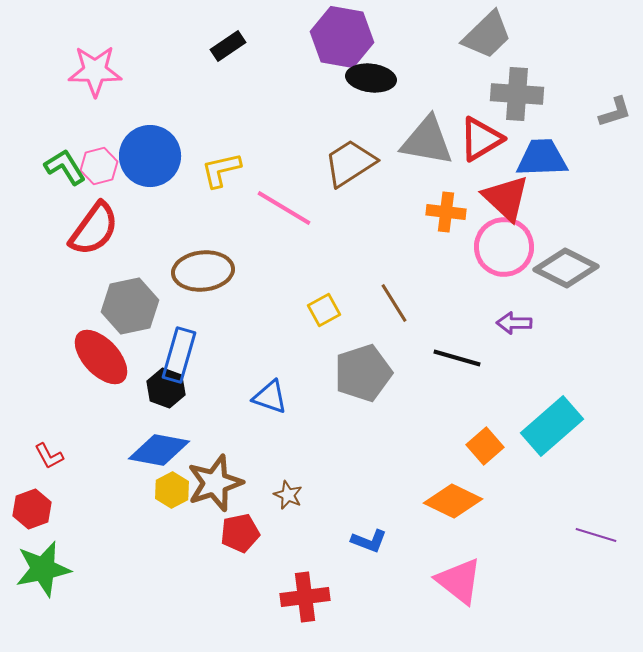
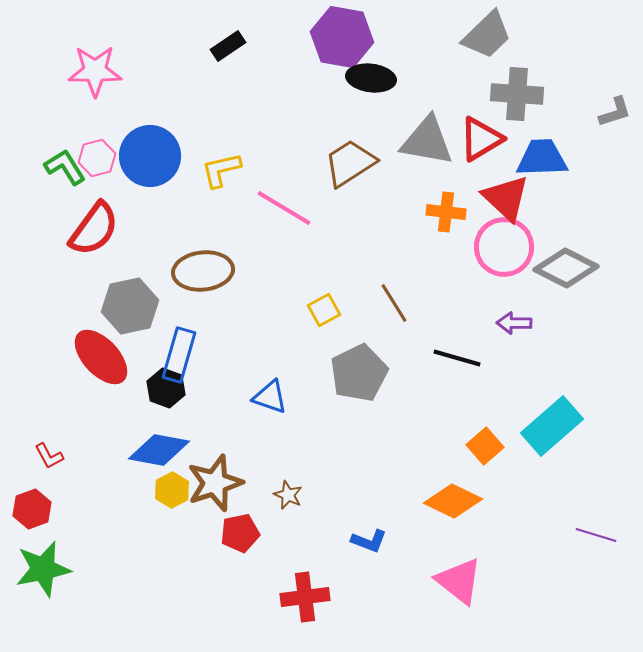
pink hexagon at (99, 166): moved 2 px left, 8 px up
gray pentagon at (363, 373): moved 4 px left; rotated 8 degrees counterclockwise
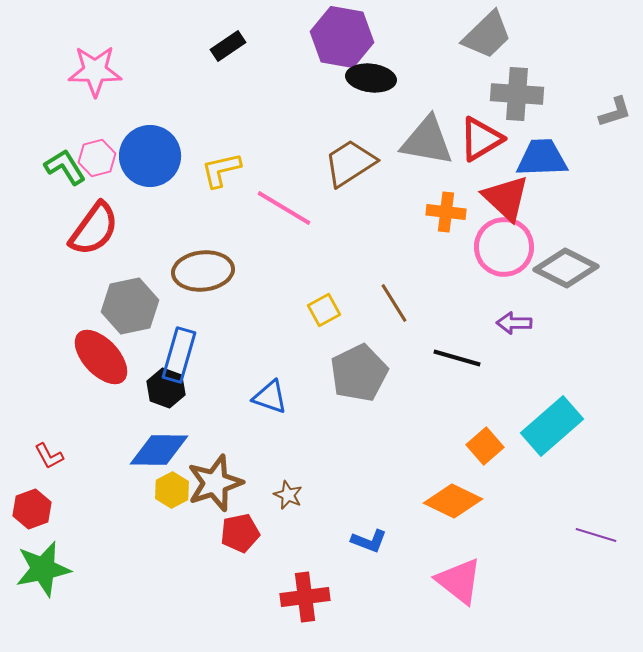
blue diamond at (159, 450): rotated 10 degrees counterclockwise
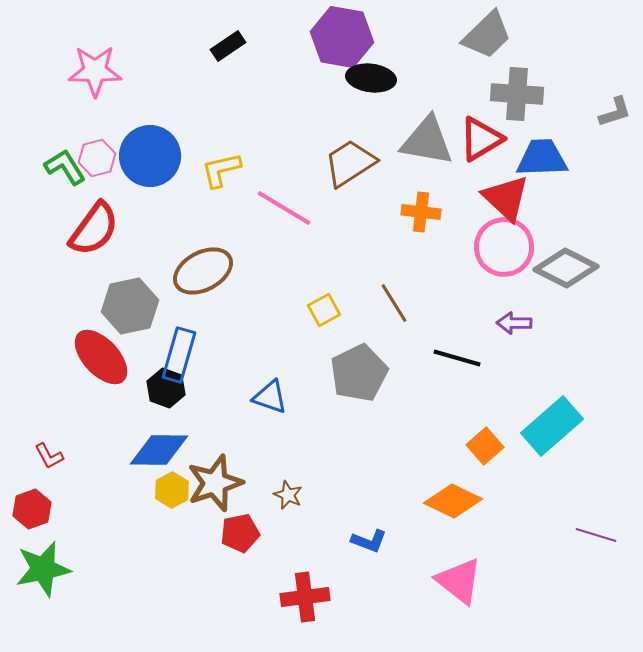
orange cross at (446, 212): moved 25 px left
brown ellipse at (203, 271): rotated 22 degrees counterclockwise
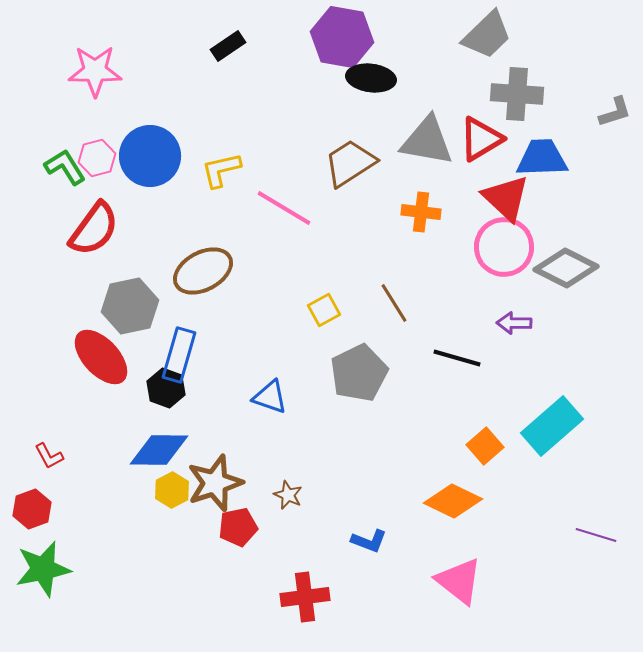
red pentagon at (240, 533): moved 2 px left, 6 px up
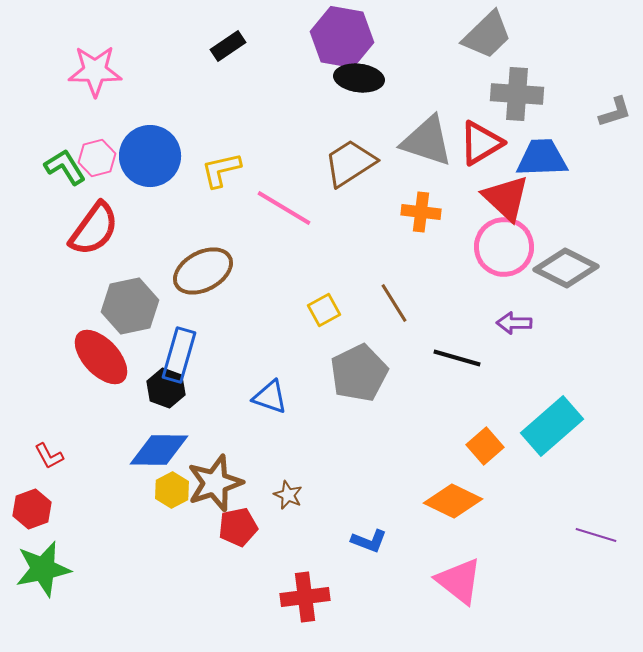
black ellipse at (371, 78): moved 12 px left
red triangle at (481, 139): moved 4 px down
gray triangle at (427, 141): rotated 8 degrees clockwise
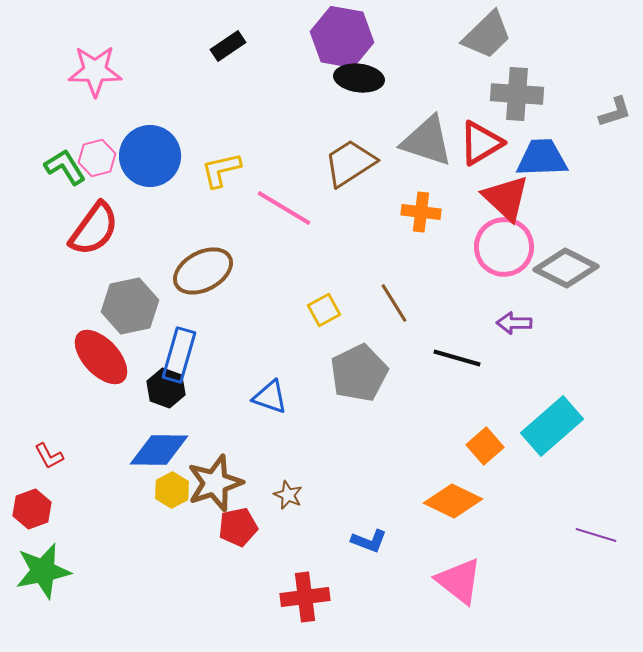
green star at (43, 569): moved 2 px down
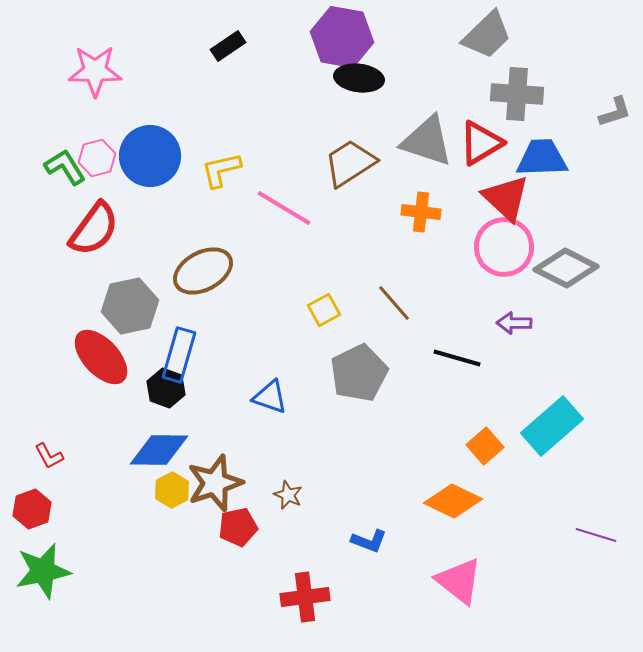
brown line at (394, 303): rotated 9 degrees counterclockwise
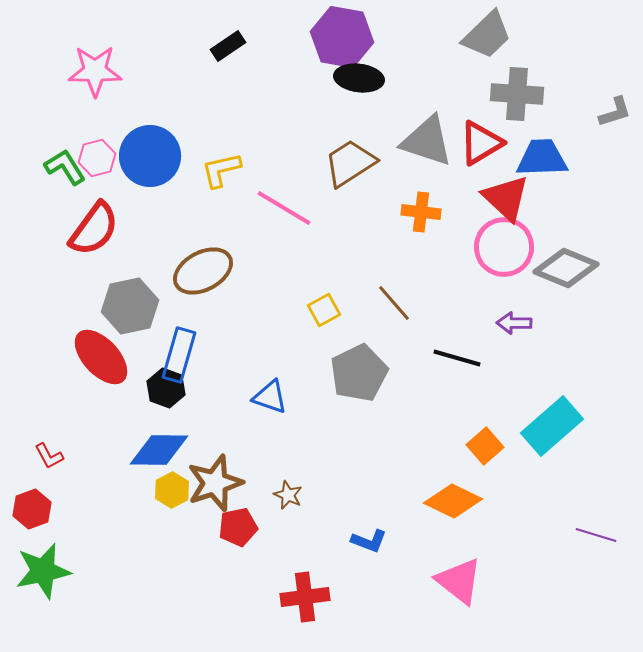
gray diamond at (566, 268): rotated 4 degrees counterclockwise
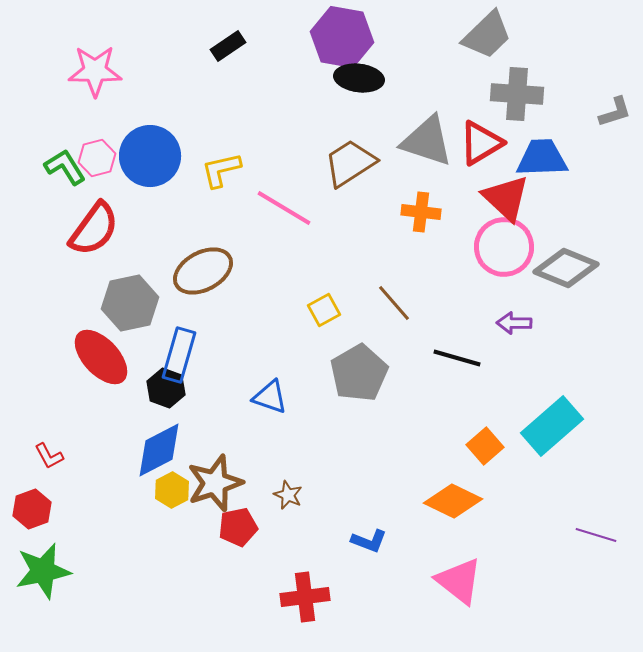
gray hexagon at (130, 306): moved 3 px up
gray pentagon at (359, 373): rotated 4 degrees counterclockwise
blue diamond at (159, 450): rotated 28 degrees counterclockwise
